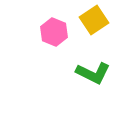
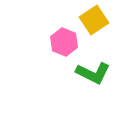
pink hexagon: moved 10 px right, 10 px down
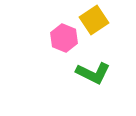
pink hexagon: moved 4 px up
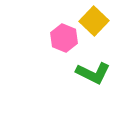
yellow square: moved 1 px down; rotated 12 degrees counterclockwise
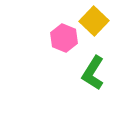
green L-shape: rotated 96 degrees clockwise
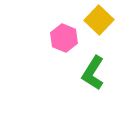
yellow square: moved 5 px right, 1 px up
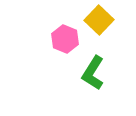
pink hexagon: moved 1 px right, 1 px down
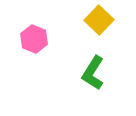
pink hexagon: moved 31 px left
